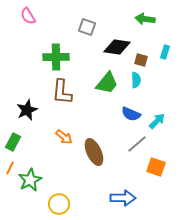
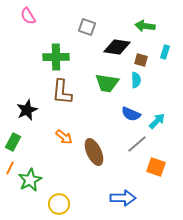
green arrow: moved 7 px down
green trapezoid: rotated 60 degrees clockwise
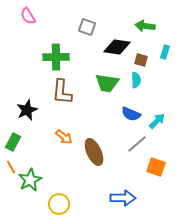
orange line: moved 1 px right, 1 px up; rotated 56 degrees counterclockwise
